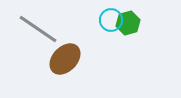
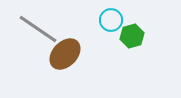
green hexagon: moved 4 px right, 13 px down
brown ellipse: moved 5 px up
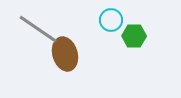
green hexagon: moved 2 px right; rotated 15 degrees clockwise
brown ellipse: rotated 60 degrees counterclockwise
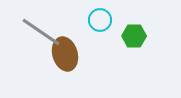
cyan circle: moved 11 px left
gray line: moved 3 px right, 3 px down
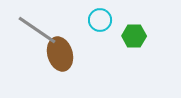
gray line: moved 4 px left, 2 px up
brown ellipse: moved 5 px left
